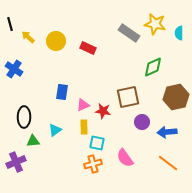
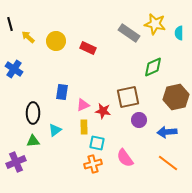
black ellipse: moved 9 px right, 4 px up
purple circle: moved 3 px left, 2 px up
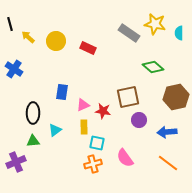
green diamond: rotated 65 degrees clockwise
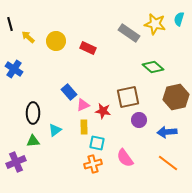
cyan semicircle: moved 14 px up; rotated 16 degrees clockwise
blue rectangle: moved 7 px right; rotated 49 degrees counterclockwise
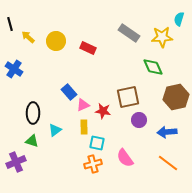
yellow star: moved 7 px right, 13 px down; rotated 15 degrees counterclockwise
green diamond: rotated 25 degrees clockwise
green triangle: moved 1 px left; rotated 24 degrees clockwise
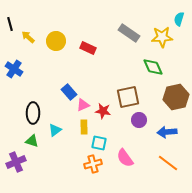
cyan square: moved 2 px right
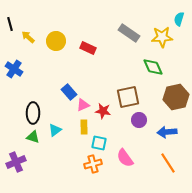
green triangle: moved 1 px right, 4 px up
orange line: rotated 20 degrees clockwise
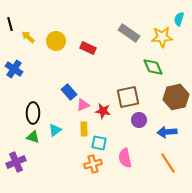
yellow rectangle: moved 2 px down
pink semicircle: rotated 24 degrees clockwise
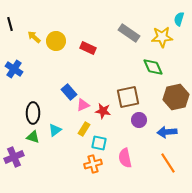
yellow arrow: moved 6 px right
yellow rectangle: rotated 32 degrees clockwise
purple cross: moved 2 px left, 5 px up
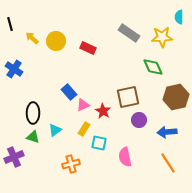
cyan semicircle: moved 2 px up; rotated 16 degrees counterclockwise
yellow arrow: moved 2 px left, 1 px down
red star: rotated 21 degrees clockwise
pink semicircle: moved 1 px up
orange cross: moved 22 px left
